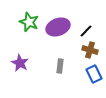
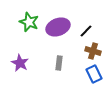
brown cross: moved 3 px right, 1 px down
gray rectangle: moved 1 px left, 3 px up
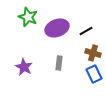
green star: moved 1 px left, 5 px up
purple ellipse: moved 1 px left, 1 px down
black line: rotated 16 degrees clockwise
brown cross: moved 2 px down
purple star: moved 4 px right, 4 px down
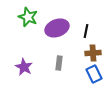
black line: rotated 48 degrees counterclockwise
brown cross: rotated 21 degrees counterclockwise
